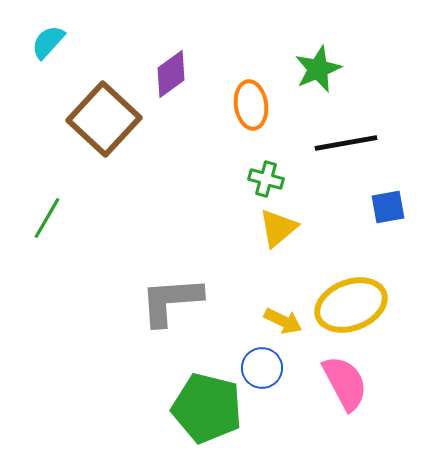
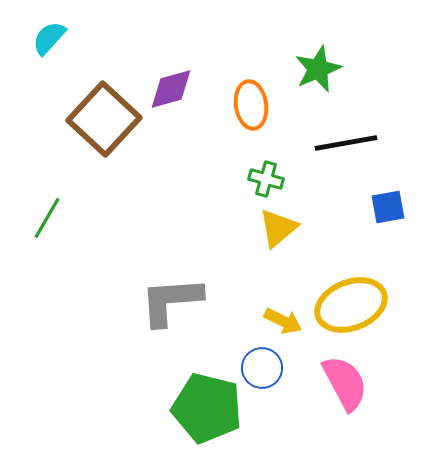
cyan semicircle: moved 1 px right, 4 px up
purple diamond: moved 15 px down; rotated 21 degrees clockwise
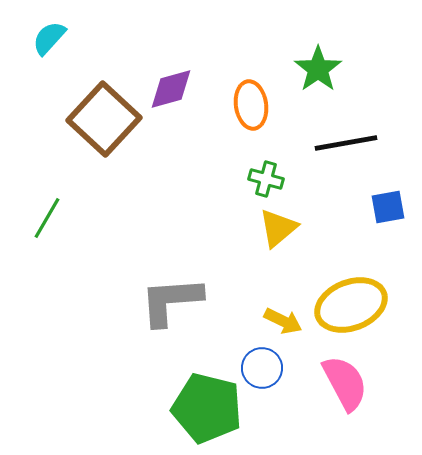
green star: rotated 12 degrees counterclockwise
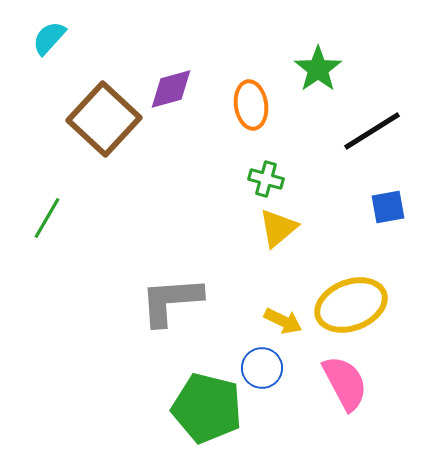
black line: moved 26 px right, 12 px up; rotated 22 degrees counterclockwise
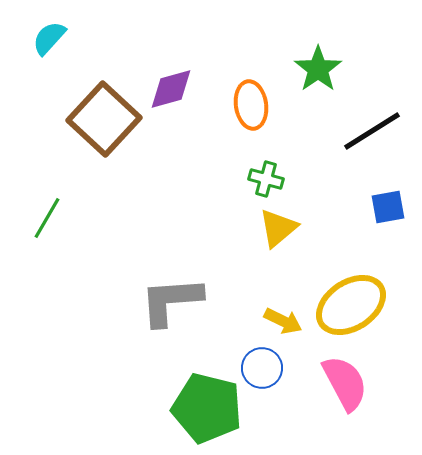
yellow ellipse: rotated 12 degrees counterclockwise
